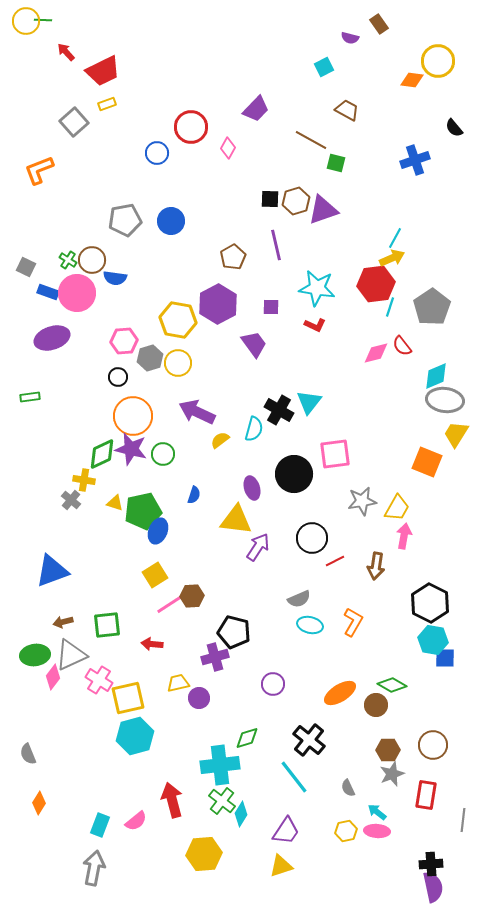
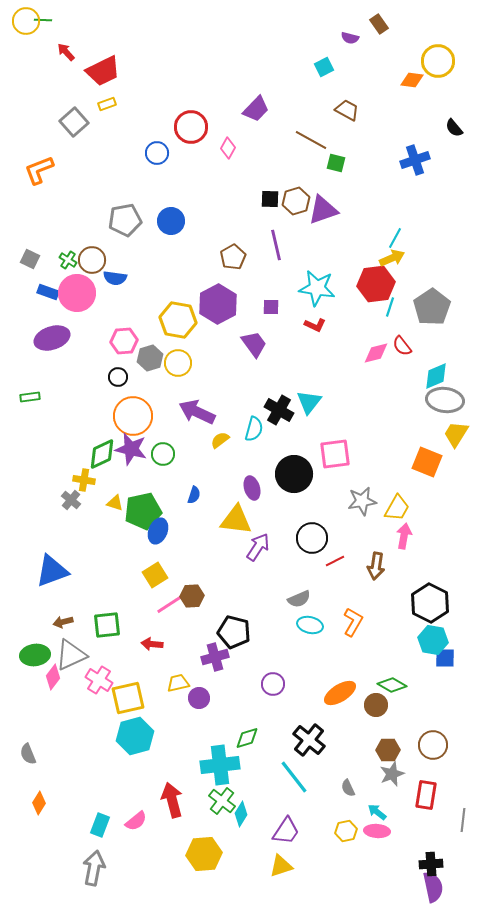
gray square at (26, 267): moved 4 px right, 8 px up
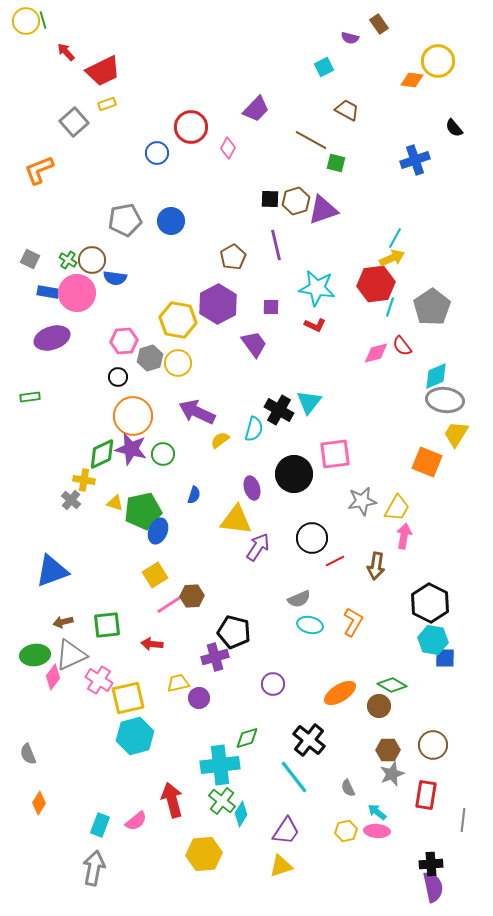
green line at (43, 20): rotated 72 degrees clockwise
blue rectangle at (48, 292): rotated 10 degrees counterclockwise
brown circle at (376, 705): moved 3 px right, 1 px down
